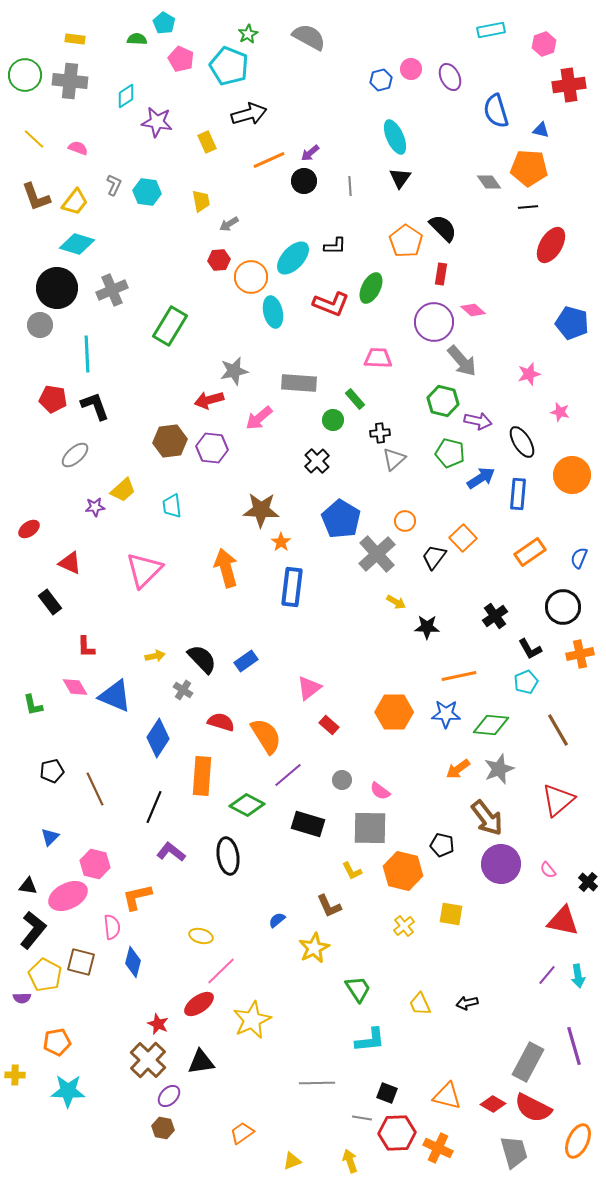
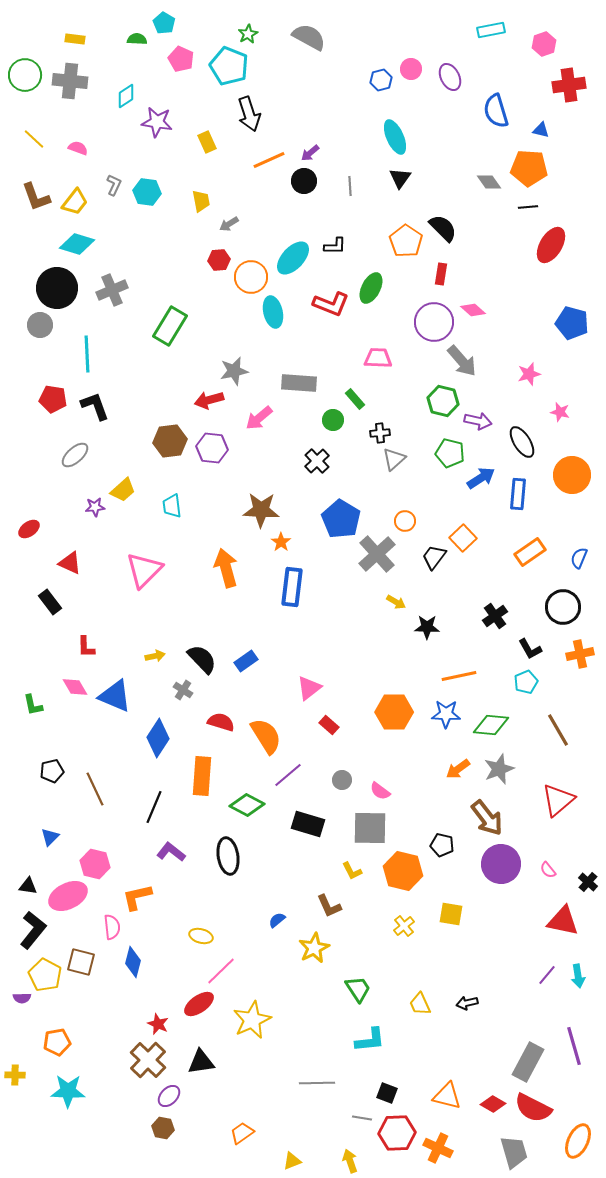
black arrow at (249, 114): rotated 88 degrees clockwise
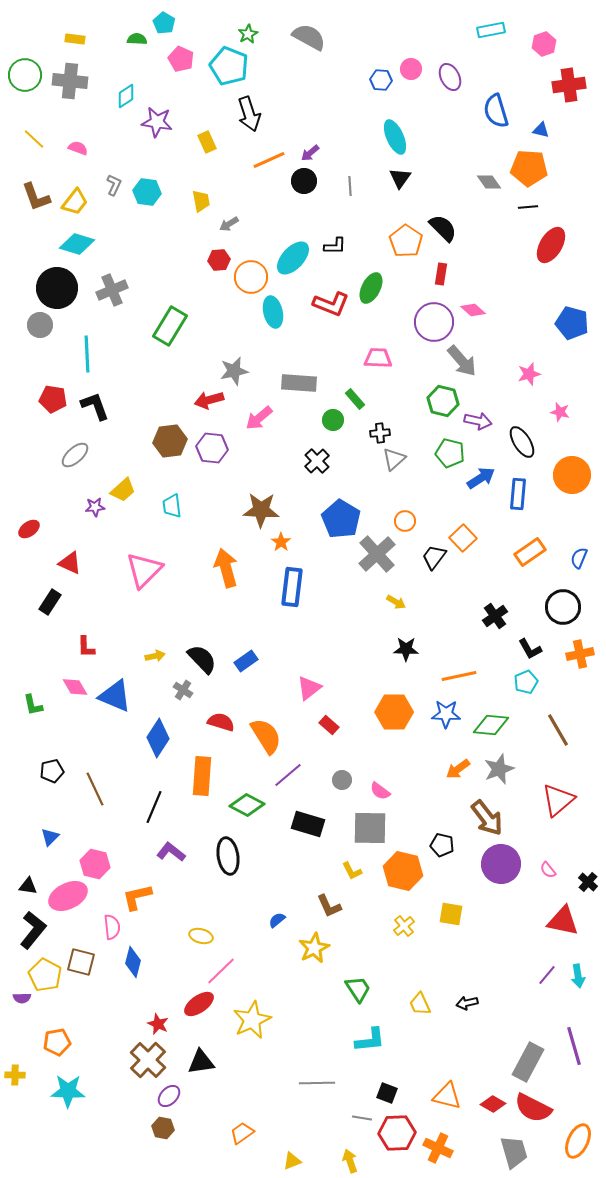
blue hexagon at (381, 80): rotated 20 degrees clockwise
black rectangle at (50, 602): rotated 70 degrees clockwise
black star at (427, 627): moved 21 px left, 22 px down
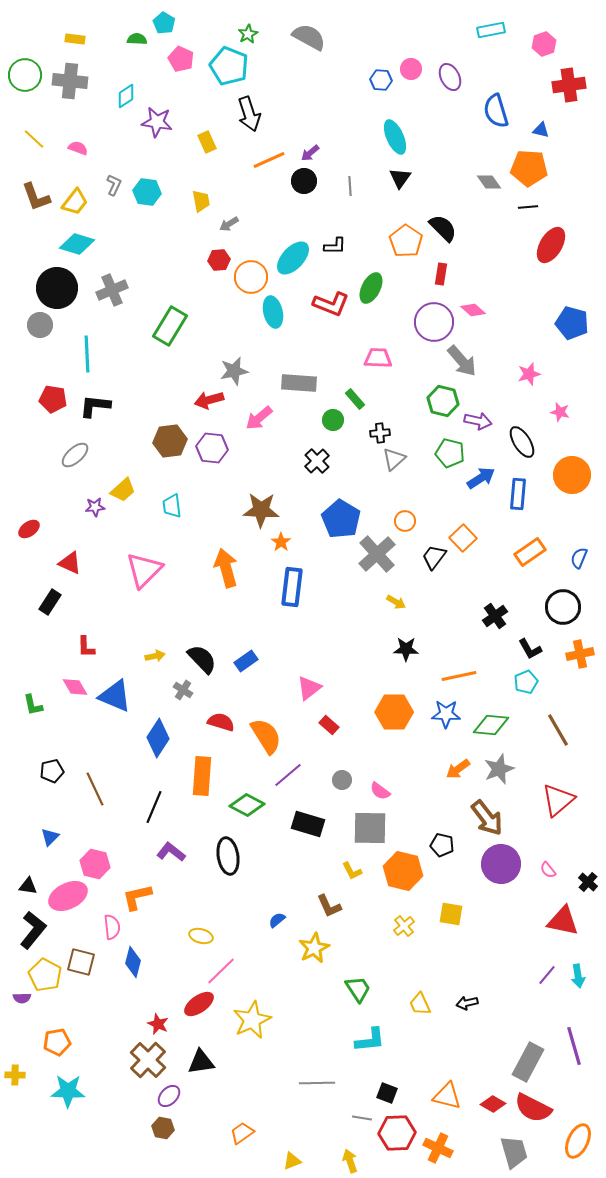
black L-shape at (95, 406): rotated 64 degrees counterclockwise
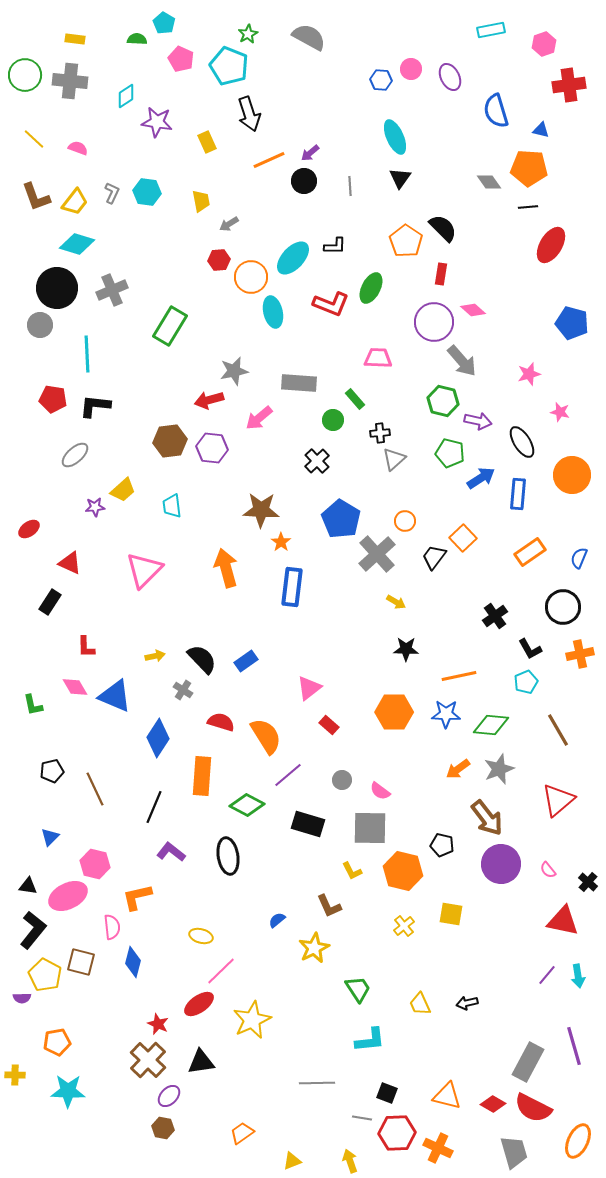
gray L-shape at (114, 185): moved 2 px left, 8 px down
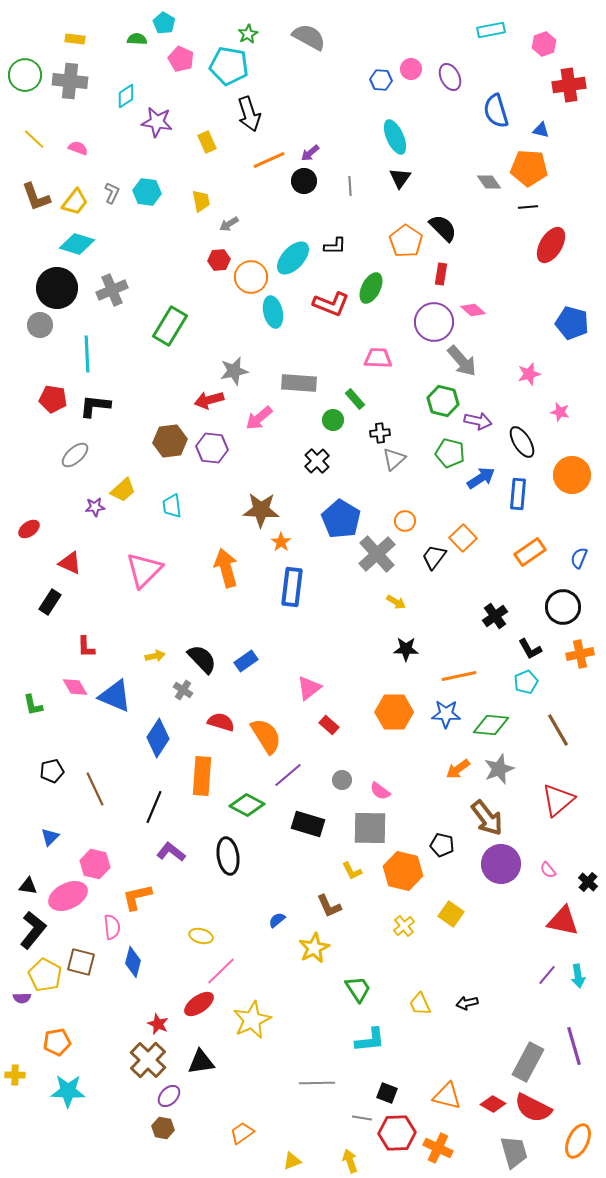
cyan pentagon at (229, 66): rotated 12 degrees counterclockwise
yellow square at (451, 914): rotated 25 degrees clockwise
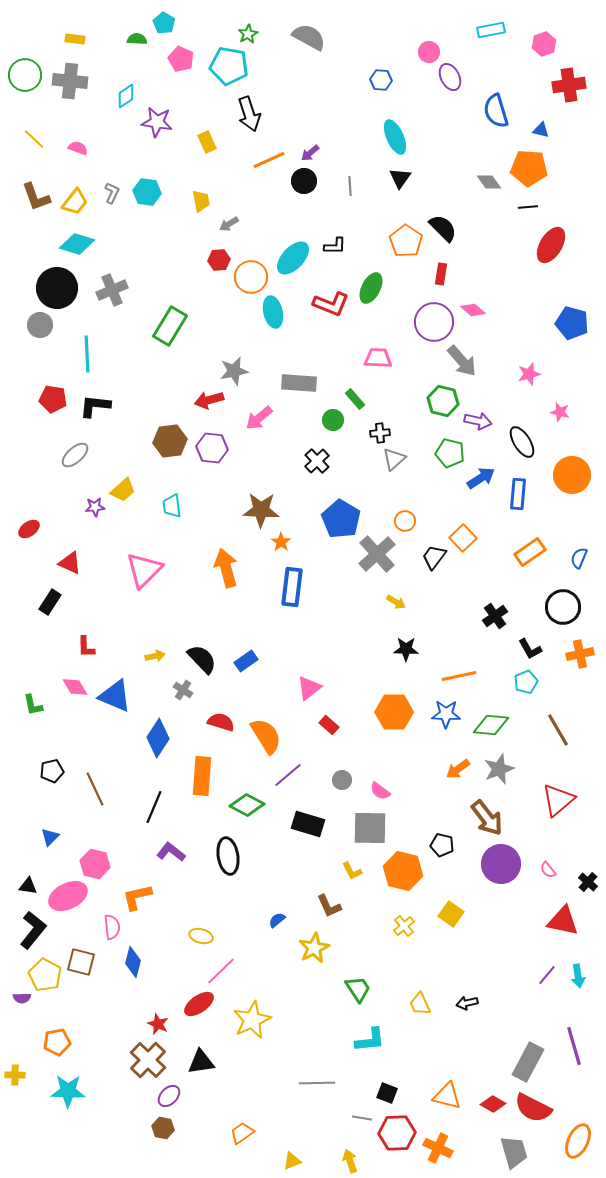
pink circle at (411, 69): moved 18 px right, 17 px up
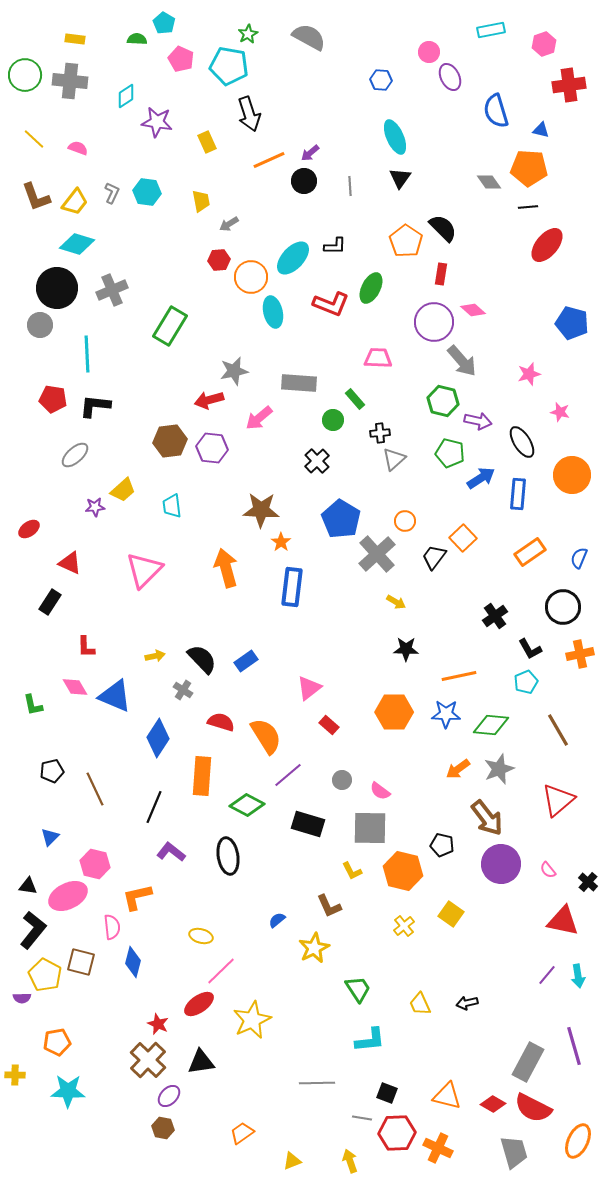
red ellipse at (551, 245): moved 4 px left; rotated 9 degrees clockwise
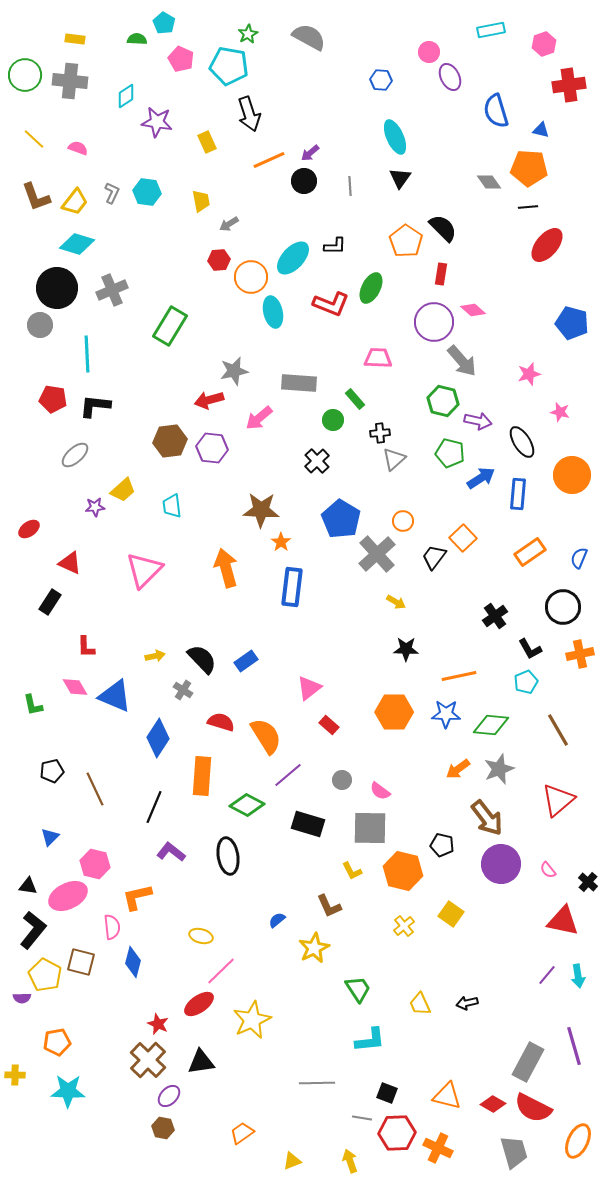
orange circle at (405, 521): moved 2 px left
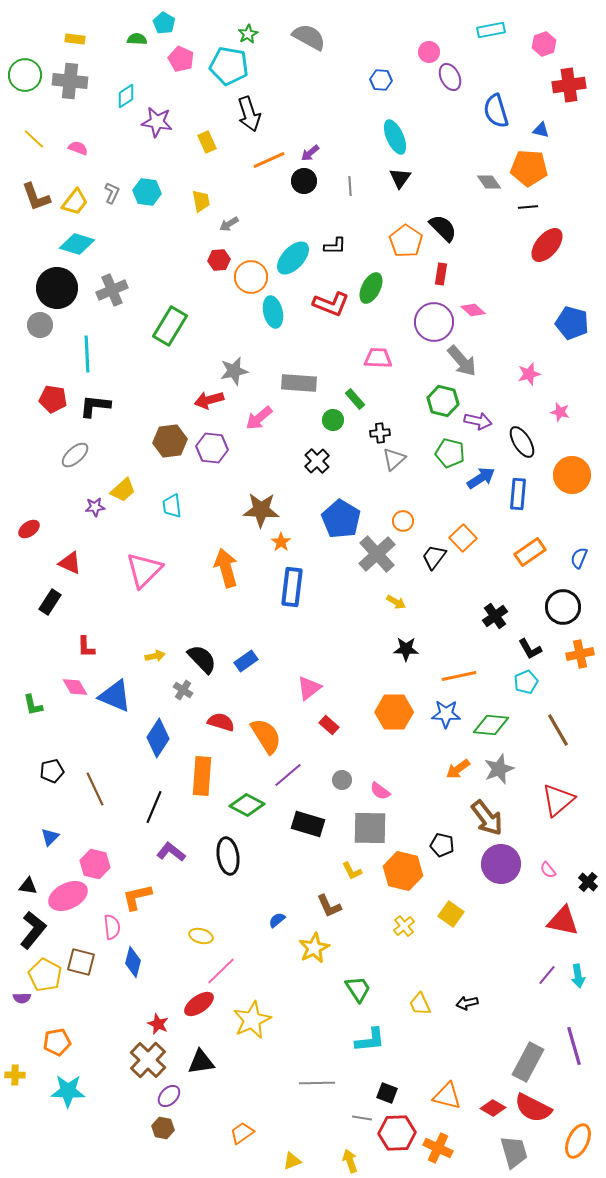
red diamond at (493, 1104): moved 4 px down
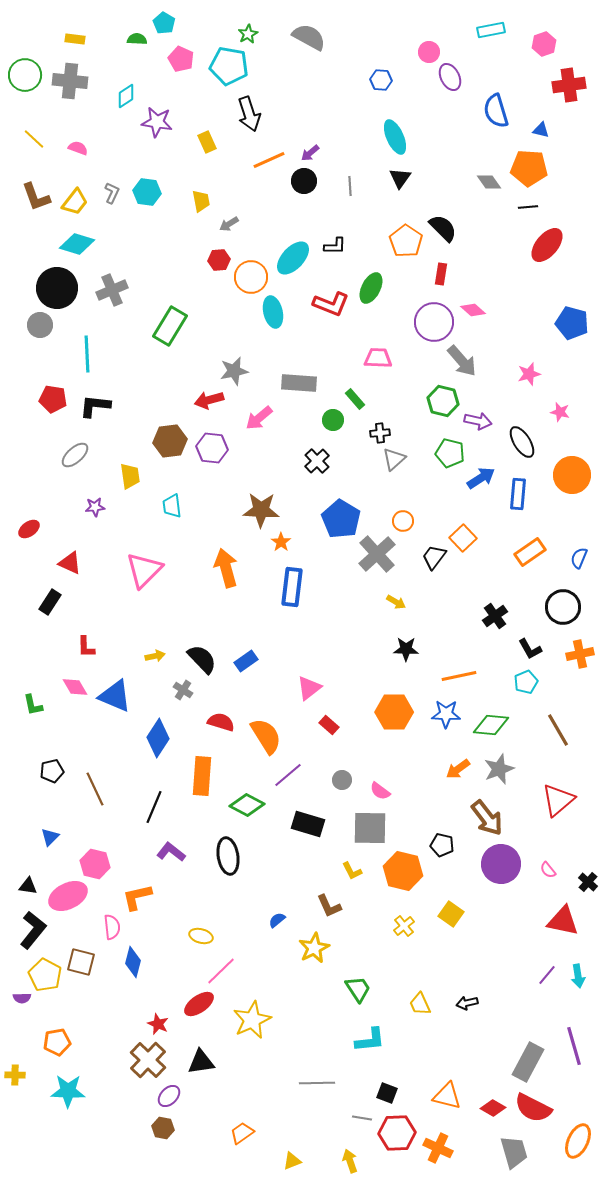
yellow trapezoid at (123, 490): moved 7 px right, 14 px up; rotated 56 degrees counterclockwise
